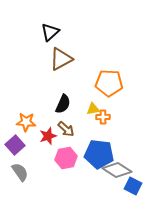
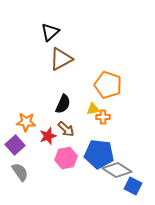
orange pentagon: moved 1 px left, 2 px down; rotated 16 degrees clockwise
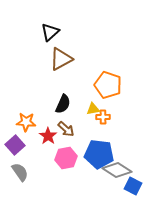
red star: rotated 18 degrees counterclockwise
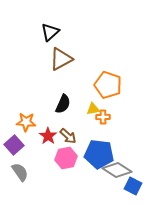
brown arrow: moved 2 px right, 7 px down
purple square: moved 1 px left
